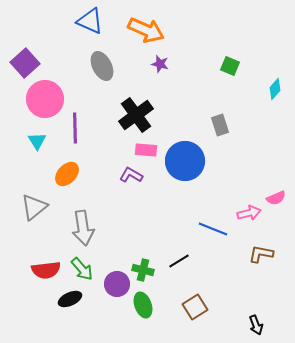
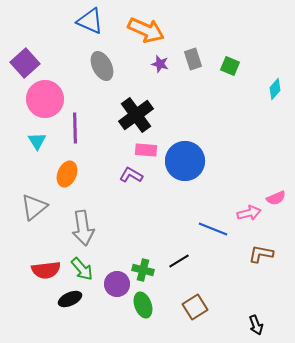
gray rectangle: moved 27 px left, 66 px up
orange ellipse: rotated 20 degrees counterclockwise
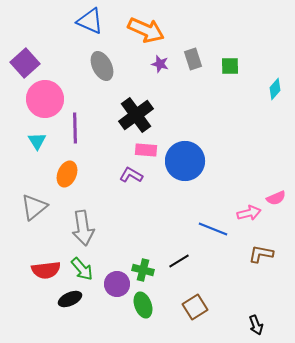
green square: rotated 24 degrees counterclockwise
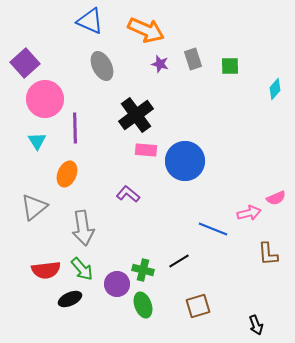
purple L-shape: moved 3 px left, 19 px down; rotated 10 degrees clockwise
brown L-shape: moved 7 px right; rotated 105 degrees counterclockwise
brown square: moved 3 px right, 1 px up; rotated 15 degrees clockwise
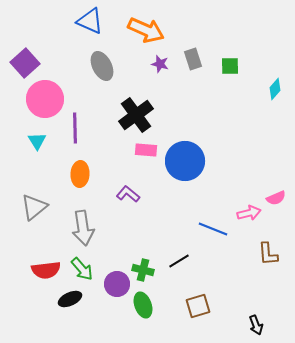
orange ellipse: moved 13 px right; rotated 20 degrees counterclockwise
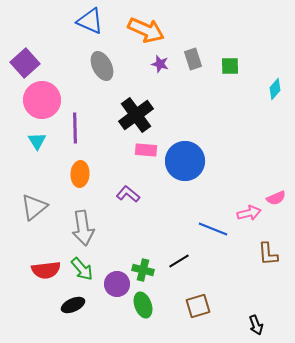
pink circle: moved 3 px left, 1 px down
black ellipse: moved 3 px right, 6 px down
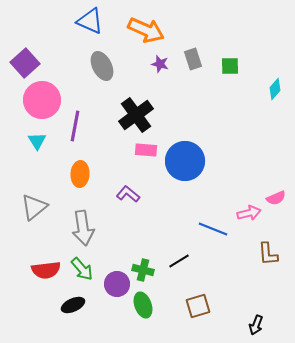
purple line: moved 2 px up; rotated 12 degrees clockwise
black arrow: rotated 42 degrees clockwise
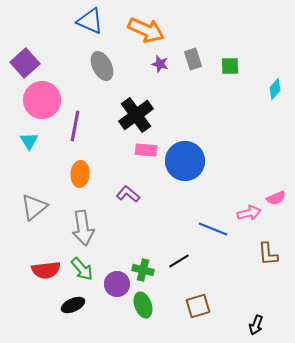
cyan triangle: moved 8 px left
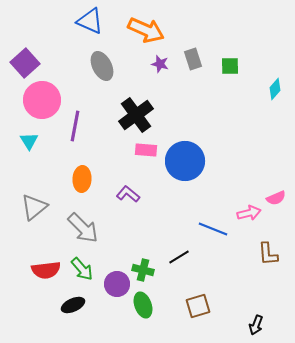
orange ellipse: moved 2 px right, 5 px down
gray arrow: rotated 36 degrees counterclockwise
black line: moved 4 px up
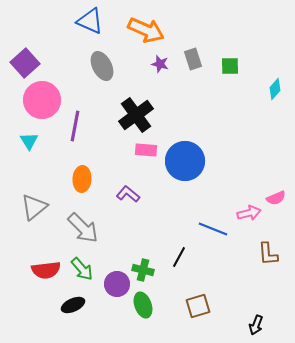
black line: rotated 30 degrees counterclockwise
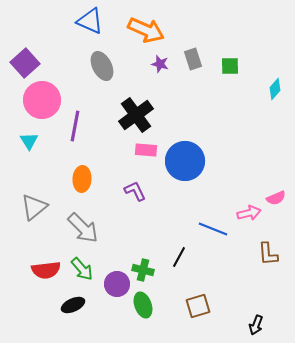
purple L-shape: moved 7 px right, 3 px up; rotated 25 degrees clockwise
